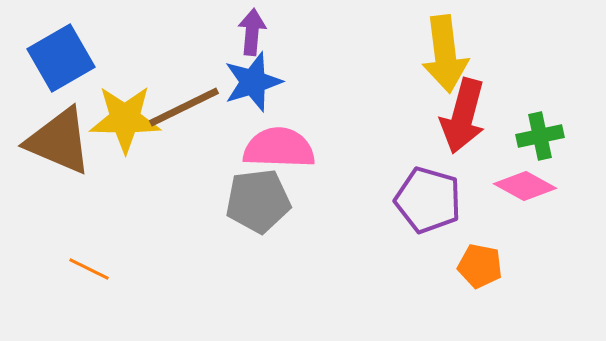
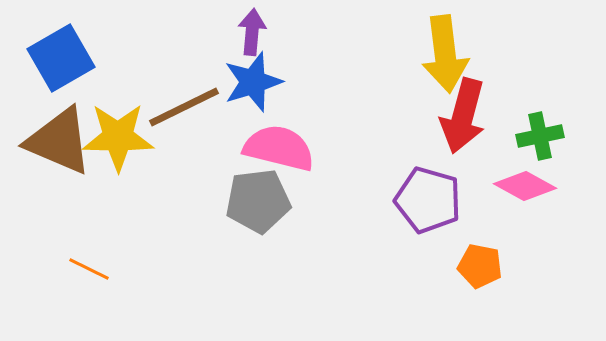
yellow star: moved 7 px left, 18 px down
pink semicircle: rotated 12 degrees clockwise
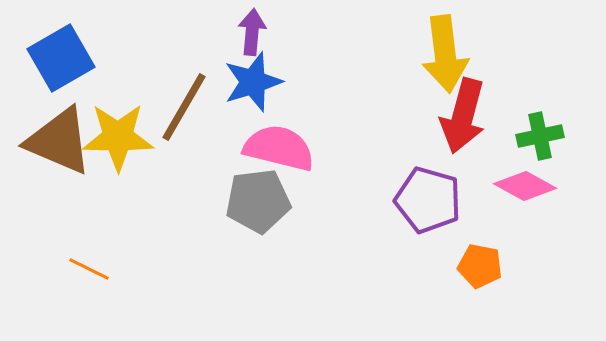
brown line: rotated 34 degrees counterclockwise
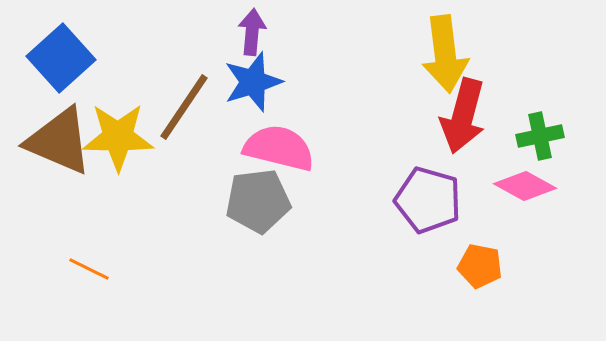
blue square: rotated 12 degrees counterclockwise
brown line: rotated 4 degrees clockwise
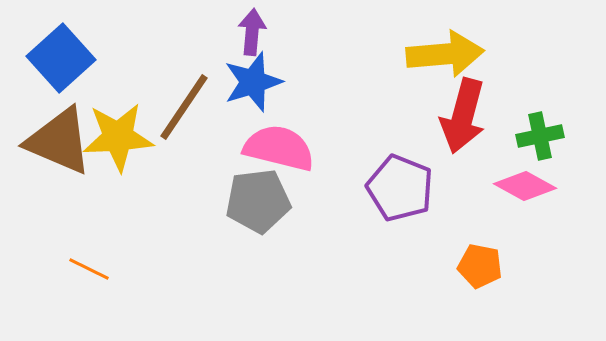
yellow arrow: rotated 88 degrees counterclockwise
yellow star: rotated 4 degrees counterclockwise
purple pentagon: moved 28 px left, 12 px up; rotated 6 degrees clockwise
